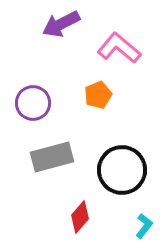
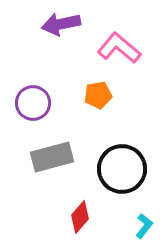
purple arrow: rotated 15 degrees clockwise
orange pentagon: rotated 12 degrees clockwise
black circle: moved 1 px up
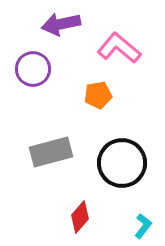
purple circle: moved 34 px up
gray rectangle: moved 1 px left, 5 px up
black circle: moved 6 px up
cyan L-shape: moved 1 px left
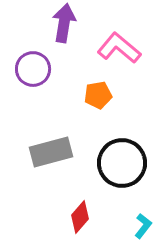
purple arrow: moved 3 px right, 1 px up; rotated 111 degrees clockwise
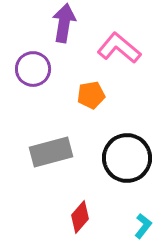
orange pentagon: moved 7 px left
black circle: moved 5 px right, 5 px up
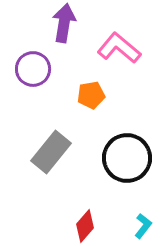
gray rectangle: rotated 36 degrees counterclockwise
red diamond: moved 5 px right, 9 px down
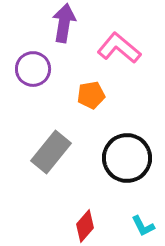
cyan L-shape: rotated 115 degrees clockwise
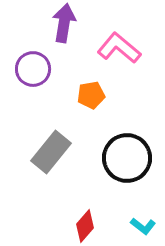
cyan L-shape: rotated 25 degrees counterclockwise
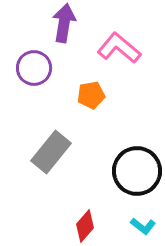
purple circle: moved 1 px right, 1 px up
black circle: moved 10 px right, 13 px down
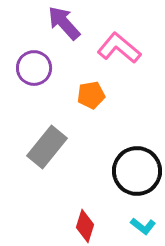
purple arrow: rotated 51 degrees counterclockwise
gray rectangle: moved 4 px left, 5 px up
red diamond: rotated 24 degrees counterclockwise
